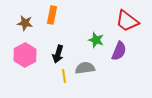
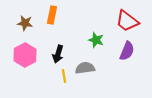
purple semicircle: moved 8 px right
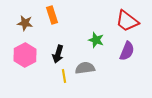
orange rectangle: rotated 30 degrees counterclockwise
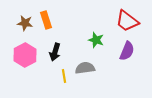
orange rectangle: moved 6 px left, 5 px down
black arrow: moved 3 px left, 2 px up
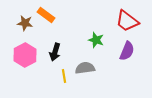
orange rectangle: moved 5 px up; rotated 36 degrees counterclockwise
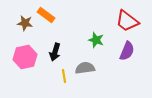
pink hexagon: moved 2 px down; rotated 15 degrees clockwise
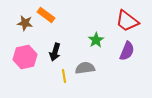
green star: rotated 21 degrees clockwise
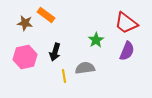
red trapezoid: moved 1 px left, 2 px down
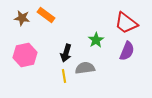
brown star: moved 3 px left, 5 px up
black arrow: moved 11 px right, 1 px down
pink hexagon: moved 2 px up
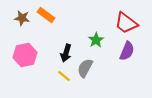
gray semicircle: rotated 54 degrees counterclockwise
yellow line: rotated 40 degrees counterclockwise
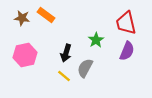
red trapezoid: rotated 40 degrees clockwise
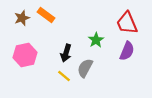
brown star: rotated 28 degrees counterclockwise
red trapezoid: moved 1 px right; rotated 10 degrees counterclockwise
